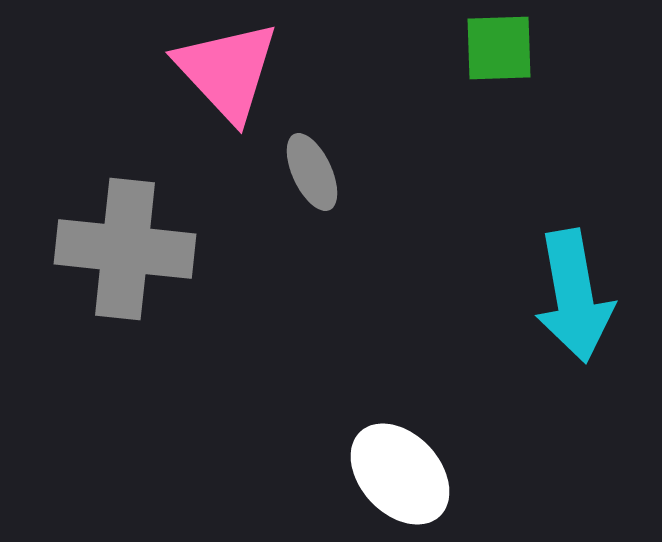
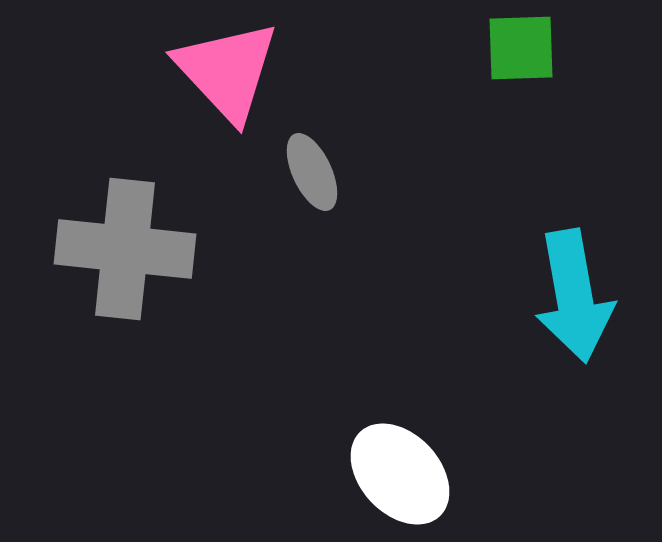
green square: moved 22 px right
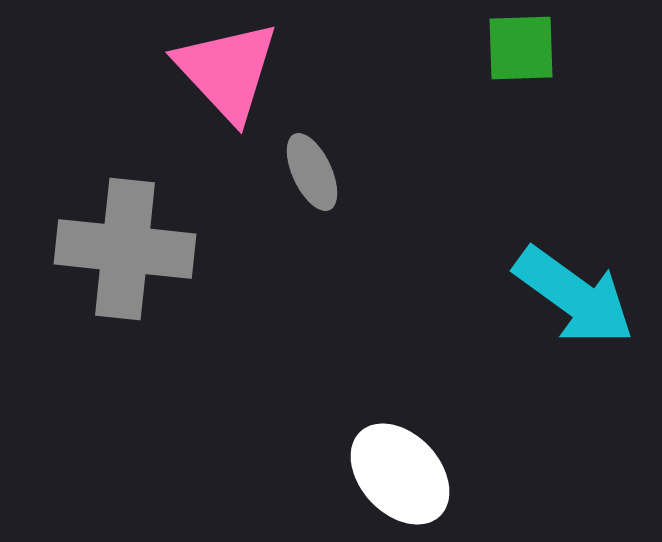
cyan arrow: rotated 44 degrees counterclockwise
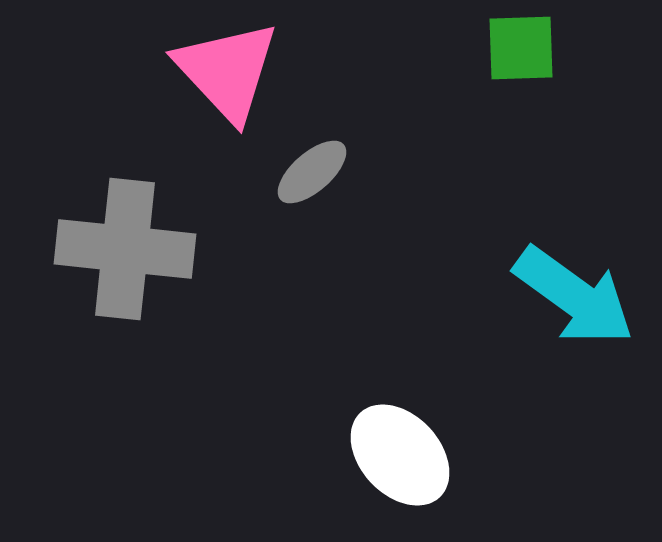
gray ellipse: rotated 74 degrees clockwise
white ellipse: moved 19 px up
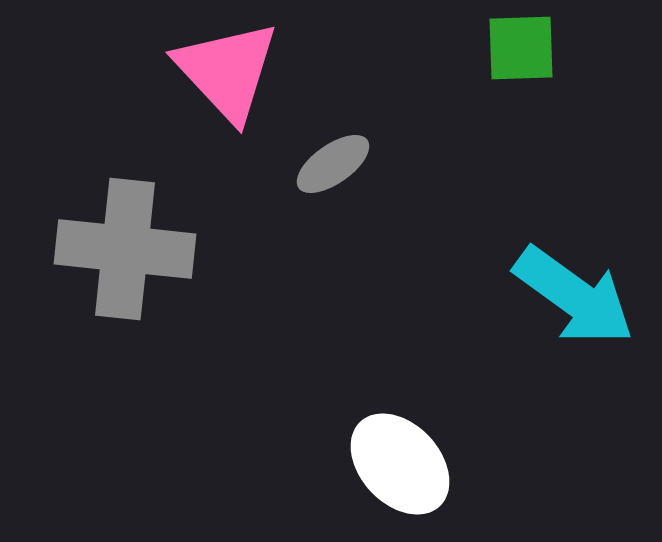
gray ellipse: moved 21 px right, 8 px up; rotated 6 degrees clockwise
white ellipse: moved 9 px down
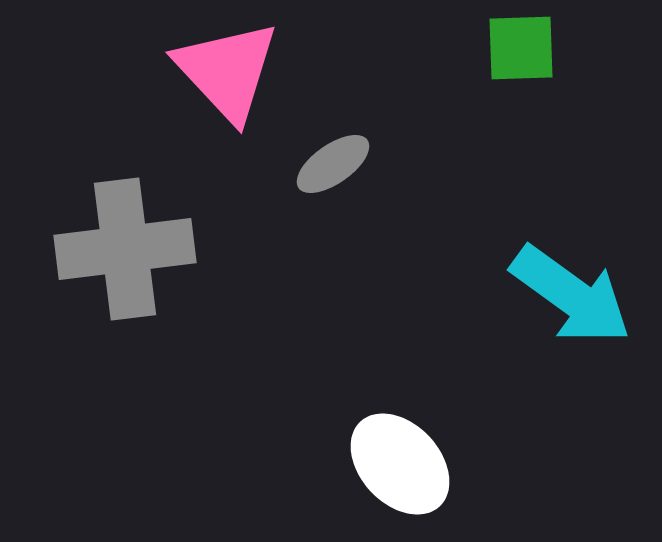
gray cross: rotated 13 degrees counterclockwise
cyan arrow: moved 3 px left, 1 px up
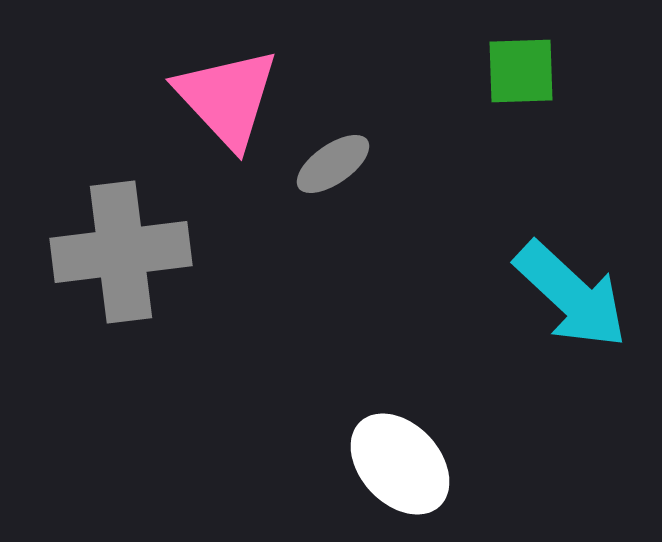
green square: moved 23 px down
pink triangle: moved 27 px down
gray cross: moved 4 px left, 3 px down
cyan arrow: rotated 7 degrees clockwise
